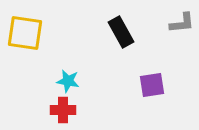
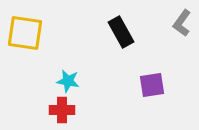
gray L-shape: rotated 132 degrees clockwise
red cross: moved 1 px left
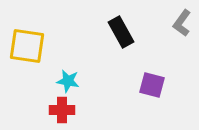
yellow square: moved 2 px right, 13 px down
purple square: rotated 24 degrees clockwise
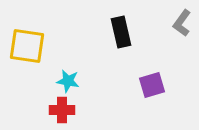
black rectangle: rotated 16 degrees clockwise
purple square: rotated 32 degrees counterclockwise
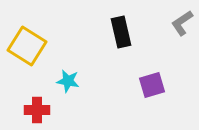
gray L-shape: rotated 20 degrees clockwise
yellow square: rotated 24 degrees clockwise
red cross: moved 25 px left
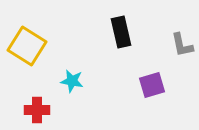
gray L-shape: moved 22 px down; rotated 68 degrees counterclockwise
cyan star: moved 4 px right
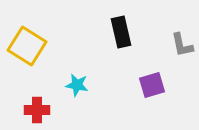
cyan star: moved 5 px right, 4 px down
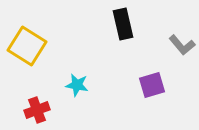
black rectangle: moved 2 px right, 8 px up
gray L-shape: rotated 28 degrees counterclockwise
red cross: rotated 20 degrees counterclockwise
